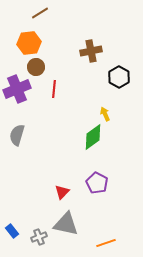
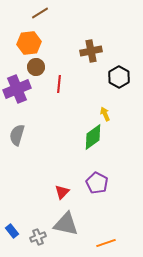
red line: moved 5 px right, 5 px up
gray cross: moved 1 px left
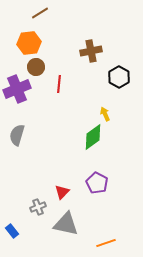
gray cross: moved 30 px up
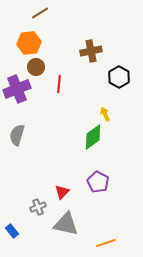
purple pentagon: moved 1 px right, 1 px up
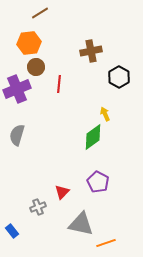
gray triangle: moved 15 px right
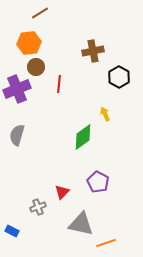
brown cross: moved 2 px right
green diamond: moved 10 px left
blue rectangle: rotated 24 degrees counterclockwise
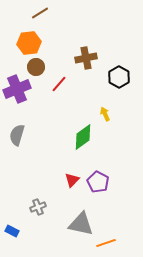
brown cross: moved 7 px left, 7 px down
red line: rotated 36 degrees clockwise
red triangle: moved 10 px right, 12 px up
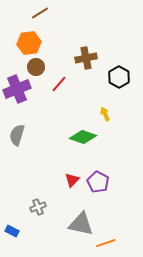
green diamond: rotated 56 degrees clockwise
